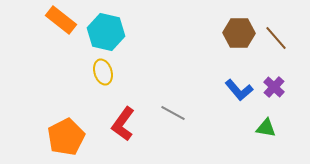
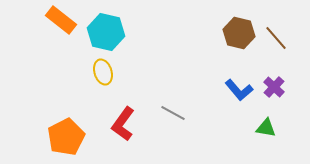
brown hexagon: rotated 12 degrees clockwise
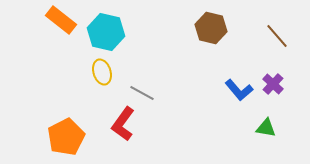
brown hexagon: moved 28 px left, 5 px up
brown line: moved 1 px right, 2 px up
yellow ellipse: moved 1 px left
purple cross: moved 1 px left, 3 px up
gray line: moved 31 px left, 20 px up
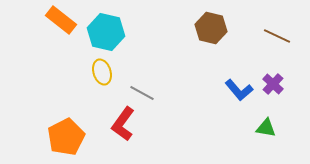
brown line: rotated 24 degrees counterclockwise
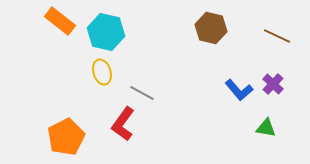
orange rectangle: moved 1 px left, 1 px down
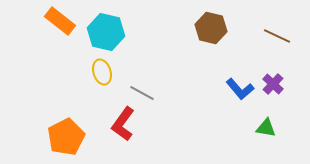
blue L-shape: moved 1 px right, 1 px up
